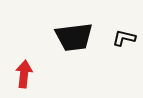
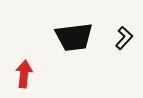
black L-shape: rotated 120 degrees clockwise
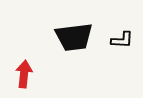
black L-shape: moved 2 px left, 2 px down; rotated 50 degrees clockwise
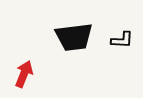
red arrow: rotated 16 degrees clockwise
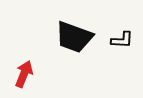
black trapezoid: rotated 27 degrees clockwise
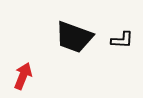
red arrow: moved 1 px left, 2 px down
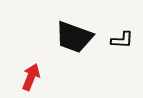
red arrow: moved 8 px right, 1 px down
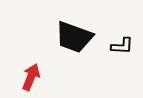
black L-shape: moved 6 px down
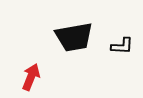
black trapezoid: rotated 30 degrees counterclockwise
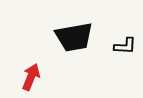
black L-shape: moved 3 px right
